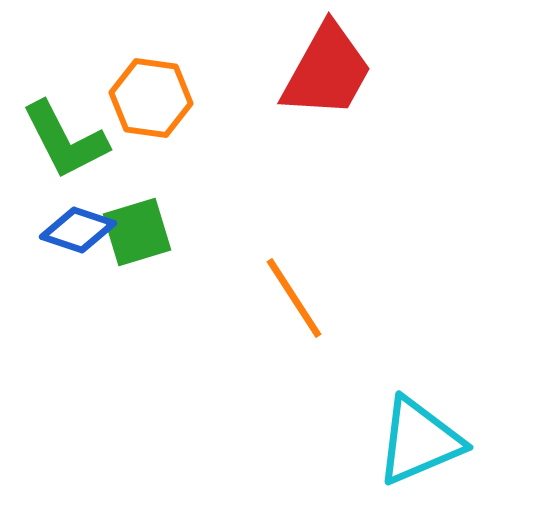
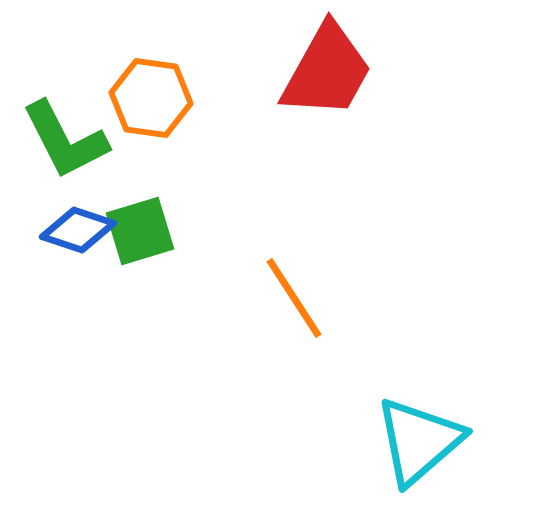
green square: moved 3 px right, 1 px up
cyan triangle: rotated 18 degrees counterclockwise
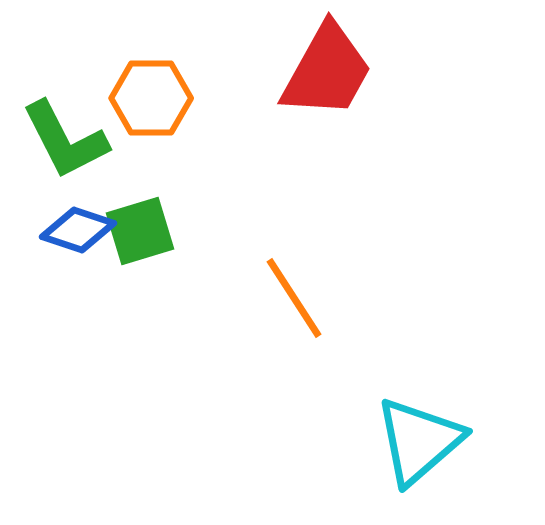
orange hexagon: rotated 8 degrees counterclockwise
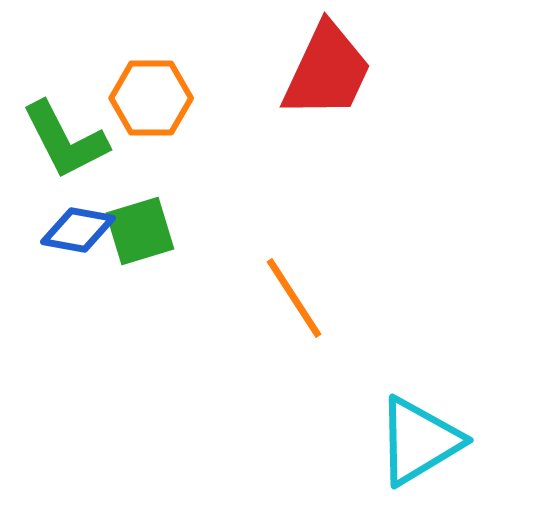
red trapezoid: rotated 4 degrees counterclockwise
blue diamond: rotated 8 degrees counterclockwise
cyan triangle: rotated 10 degrees clockwise
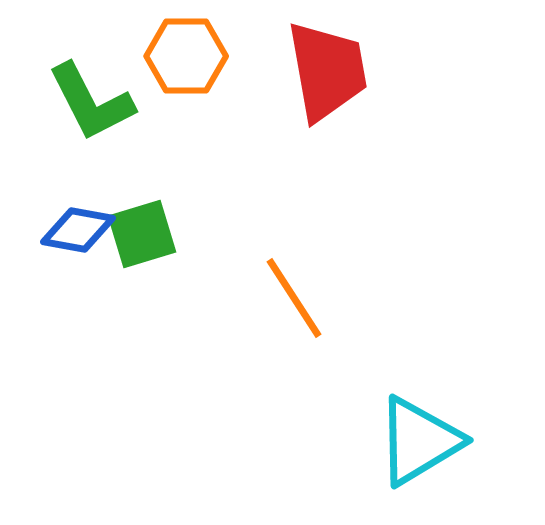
red trapezoid: rotated 35 degrees counterclockwise
orange hexagon: moved 35 px right, 42 px up
green L-shape: moved 26 px right, 38 px up
green square: moved 2 px right, 3 px down
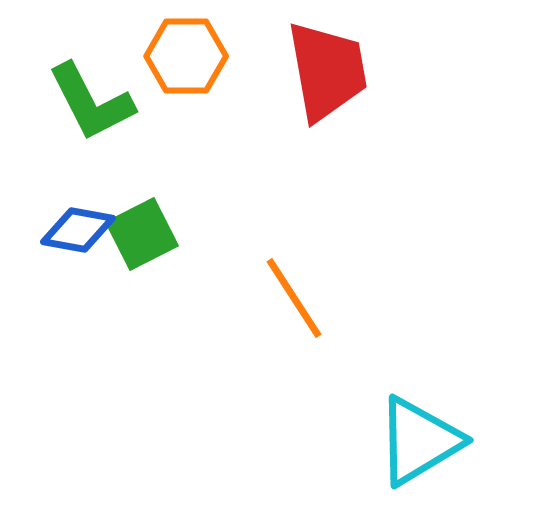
green square: rotated 10 degrees counterclockwise
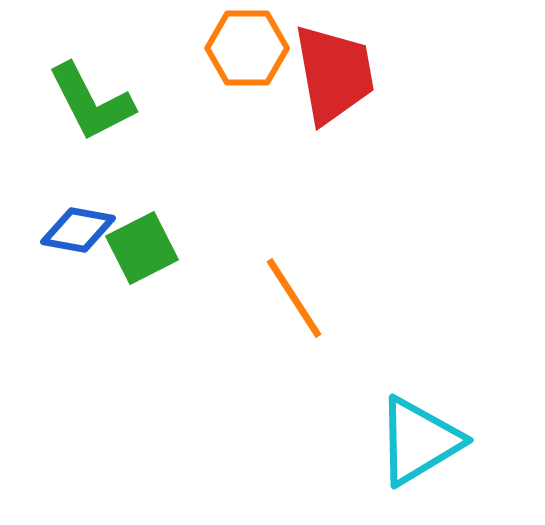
orange hexagon: moved 61 px right, 8 px up
red trapezoid: moved 7 px right, 3 px down
green square: moved 14 px down
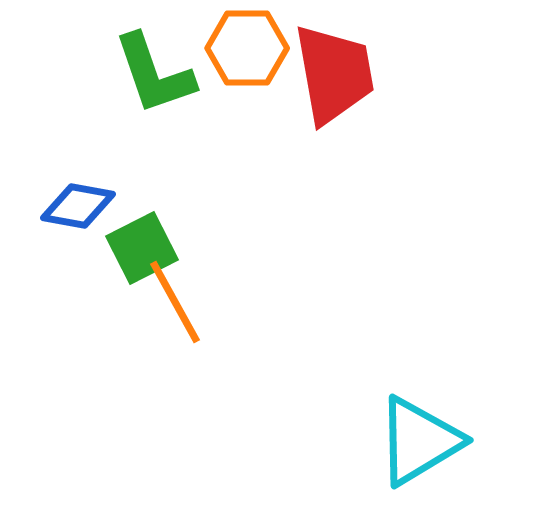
green L-shape: moved 63 px right, 28 px up; rotated 8 degrees clockwise
blue diamond: moved 24 px up
orange line: moved 119 px left, 4 px down; rotated 4 degrees clockwise
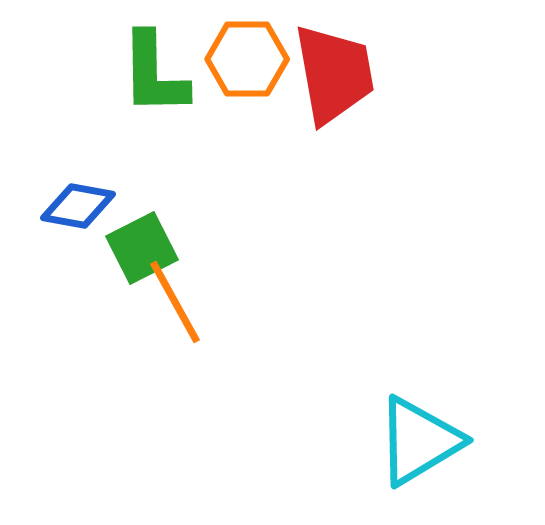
orange hexagon: moved 11 px down
green L-shape: rotated 18 degrees clockwise
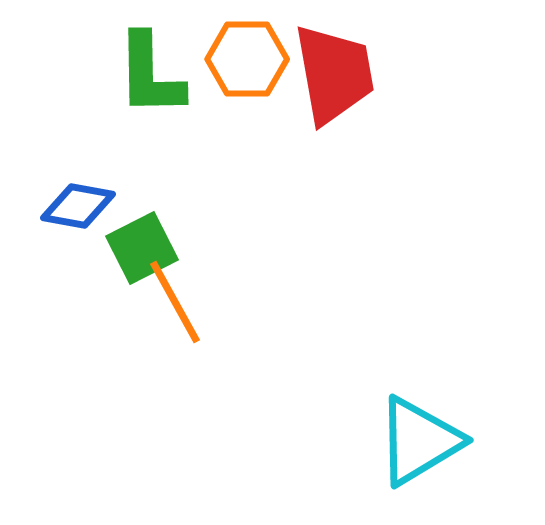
green L-shape: moved 4 px left, 1 px down
